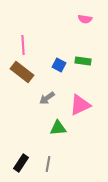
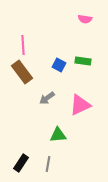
brown rectangle: rotated 15 degrees clockwise
green triangle: moved 7 px down
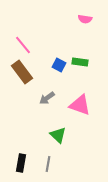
pink line: rotated 36 degrees counterclockwise
green rectangle: moved 3 px left, 1 px down
pink triangle: rotated 45 degrees clockwise
green triangle: rotated 48 degrees clockwise
black rectangle: rotated 24 degrees counterclockwise
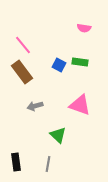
pink semicircle: moved 1 px left, 9 px down
gray arrow: moved 12 px left, 8 px down; rotated 21 degrees clockwise
black rectangle: moved 5 px left, 1 px up; rotated 18 degrees counterclockwise
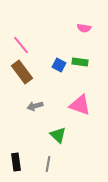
pink line: moved 2 px left
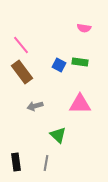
pink triangle: moved 1 px up; rotated 20 degrees counterclockwise
gray line: moved 2 px left, 1 px up
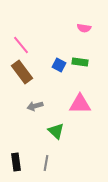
green triangle: moved 2 px left, 4 px up
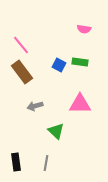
pink semicircle: moved 1 px down
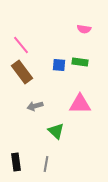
blue square: rotated 24 degrees counterclockwise
gray line: moved 1 px down
